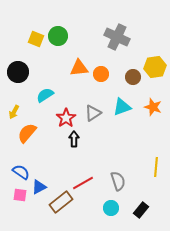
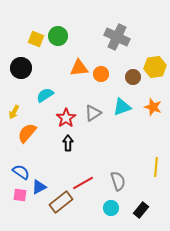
black circle: moved 3 px right, 4 px up
black arrow: moved 6 px left, 4 px down
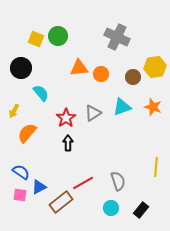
cyan semicircle: moved 4 px left, 2 px up; rotated 84 degrees clockwise
yellow arrow: moved 1 px up
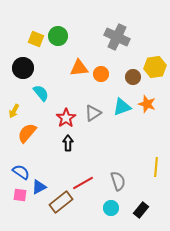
black circle: moved 2 px right
orange star: moved 6 px left, 3 px up
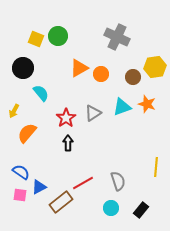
orange triangle: rotated 24 degrees counterclockwise
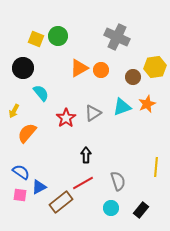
orange circle: moved 4 px up
orange star: rotated 30 degrees clockwise
black arrow: moved 18 px right, 12 px down
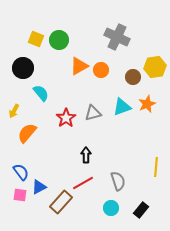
green circle: moved 1 px right, 4 px down
orange triangle: moved 2 px up
gray triangle: rotated 18 degrees clockwise
blue semicircle: rotated 18 degrees clockwise
brown rectangle: rotated 10 degrees counterclockwise
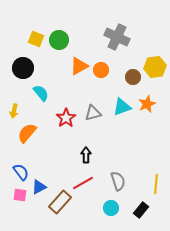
yellow arrow: rotated 16 degrees counterclockwise
yellow line: moved 17 px down
brown rectangle: moved 1 px left
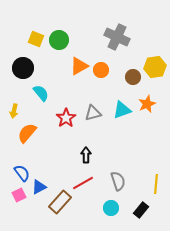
cyan triangle: moved 3 px down
blue semicircle: moved 1 px right, 1 px down
pink square: moved 1 px left; rotated 32 degrees counterclockwise
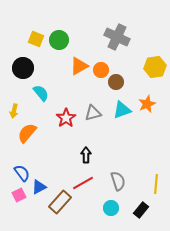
brown circle: moved 17 px left, 5 px down
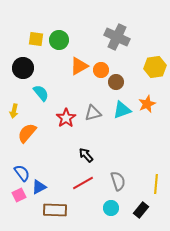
yellow square: rotated 14 degrees counterclockwise
black arrow: rotated 42 degrees counterclockwise
brown rectangle: moved 5 px left, 8 px down; rotated 50 degrees clockwise
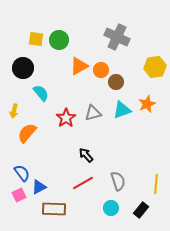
brown rectangle: moved 1 px left, 1 px up
